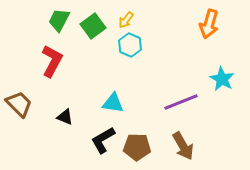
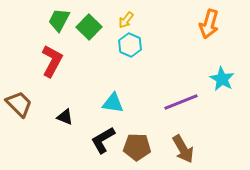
green square: moved 4 px left, 1 px down; rotated 10 degrees counterclockwise
brown arrow: moved 3 px down
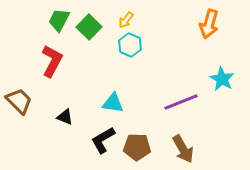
brown trapezoid: moved 3 px up
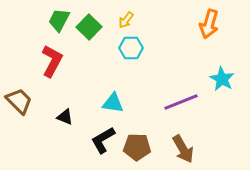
cyan hexagon: moved 1 px right, 3 px down; rotated 25 degrees counterclockwise
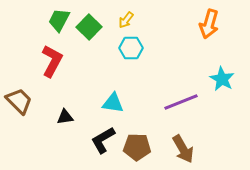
black triangle: rotated 30 degrees counterclockwise
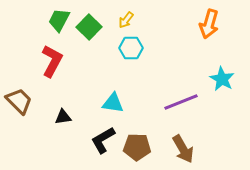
black triangle: moved 2 px left
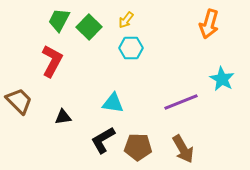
brown pentagon: moved 1 px right
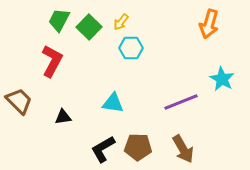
yellow arrow: moved 5 px left, 2 px down
black L-shape: moved 9 px down
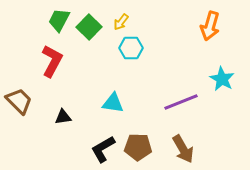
orange arrow: moved 1 px right, 2 px down
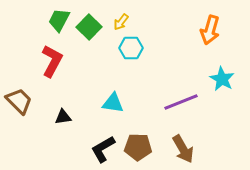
orange arrow: moved 4 px down
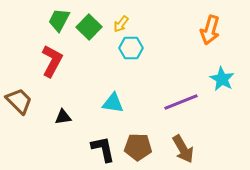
yellow arrow: moved 2 px down
black L-shape: rotated 108 degrees clockwise
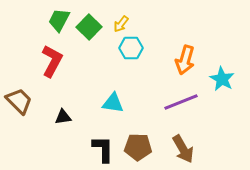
orange arrow: moved 25 px left, 30 px down
black L-shape: rotated 12 degrees clockwise
